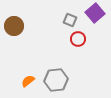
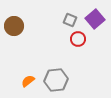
purple square: moved 6 px down
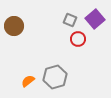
gray hexagon: moved 1 px left, 3 px up; rotated 10 degrees counterclockwise
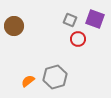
purple square: rotated 30 degrees counterclockwise
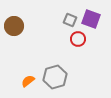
purple square: moved 4 px left
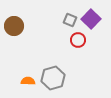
purple square: rotated 24 degrees clockwise
red circle: moved 1 px down
gray hexagon: moved 2 px left, 1 px down
orange semicircle: rotated 40 degrees clockwise
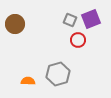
purple square: rotated 24 degrees clockwise
brown circle: moved 1 px right, 2 px up
gray hexagon: moved 5 px right, 4 px up
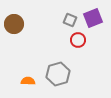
purple square: moved 2 px right, 1 px up
brown circle: moved 1 px left
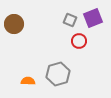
red circle: moved 1 px right, 1 px down
